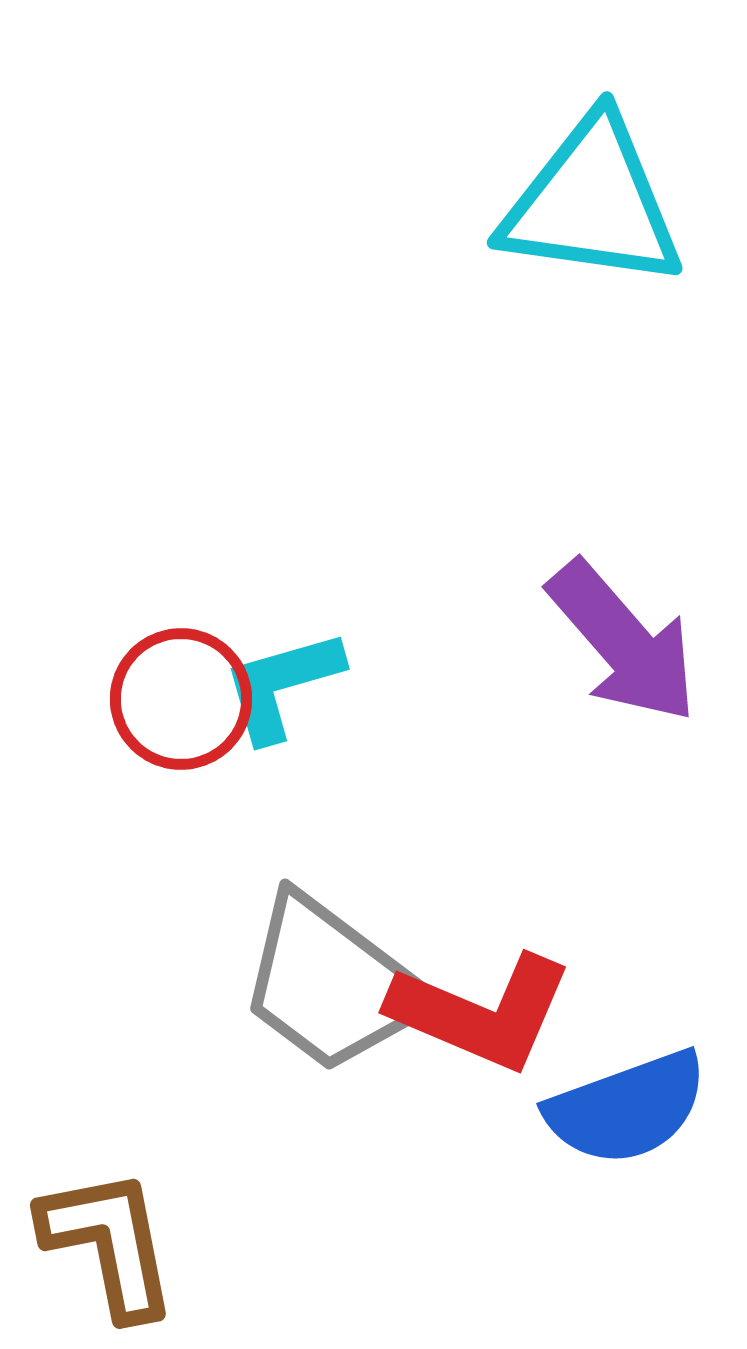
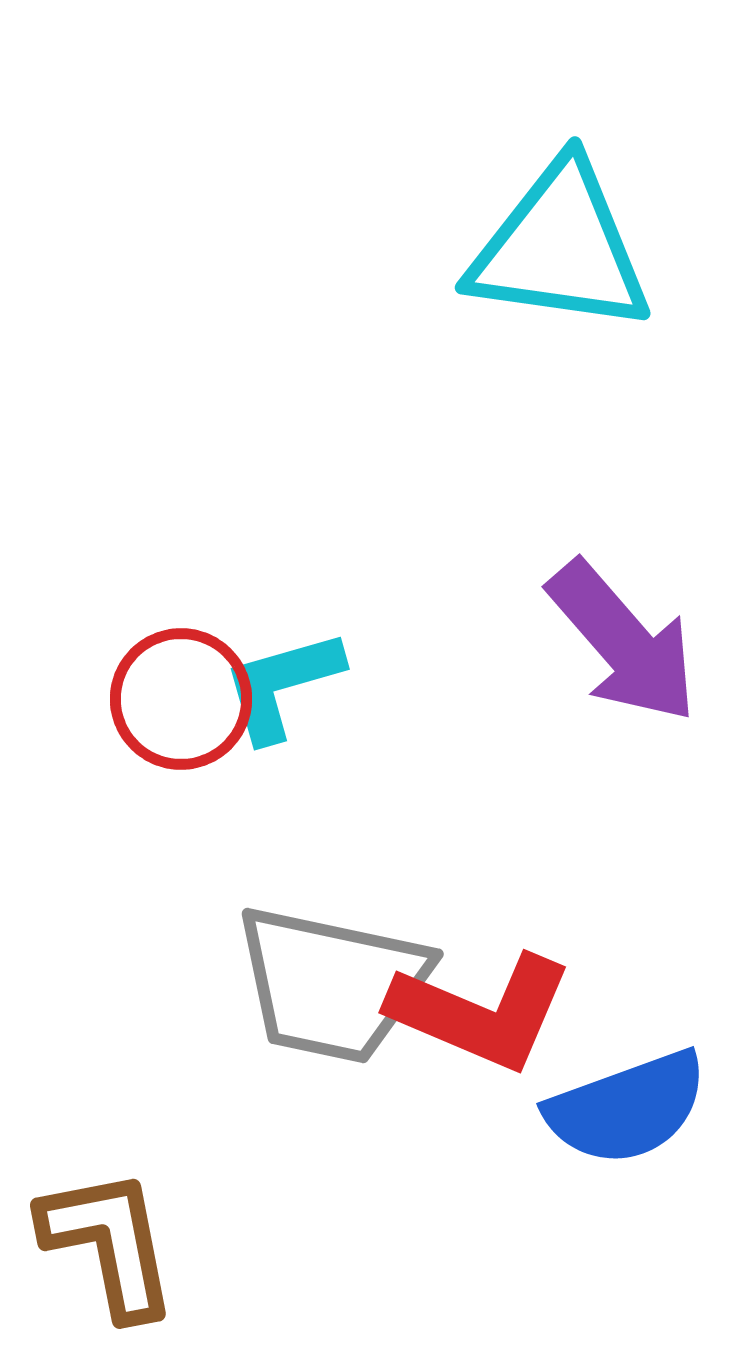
cyan triangle: moved 32 px left, 45 px down
gray trapezoid: rotated 25 degrees counterclockwise
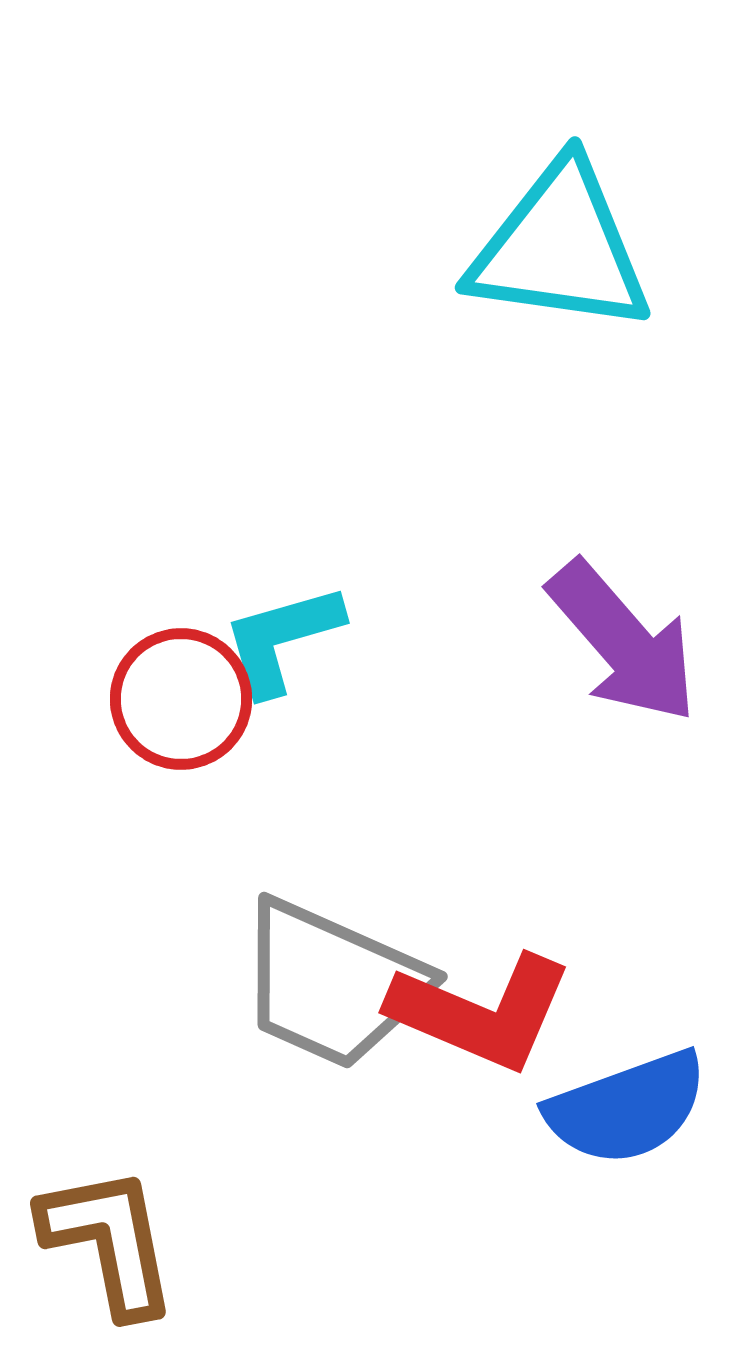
cyan L-shape: moved 46 px up
gray trapezoid: rotated 12 degrees clockwise
brown L-shape: moved 2 px up
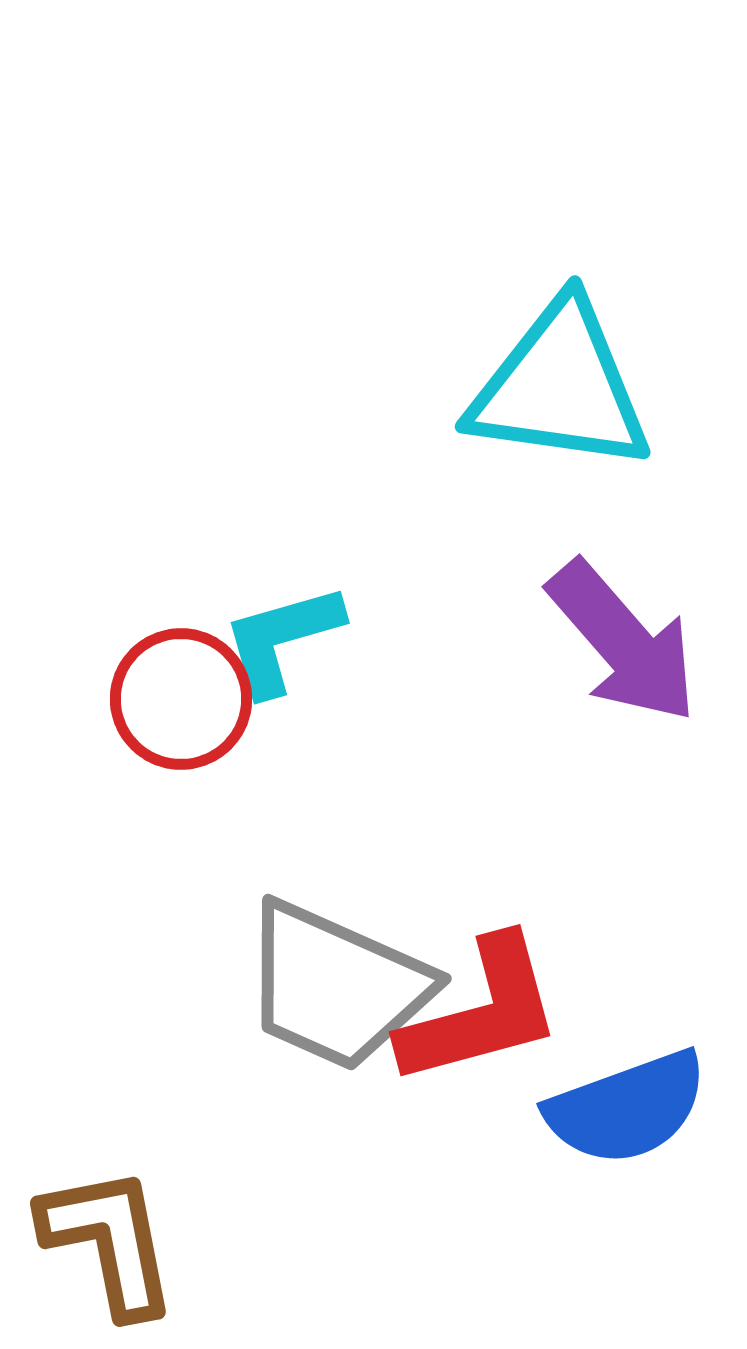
cyan triangle: moved 139 px down
gray trapezoid: moved 4 px right, 2 px down
red L-shape: rotated 38 degrees counterclockwise
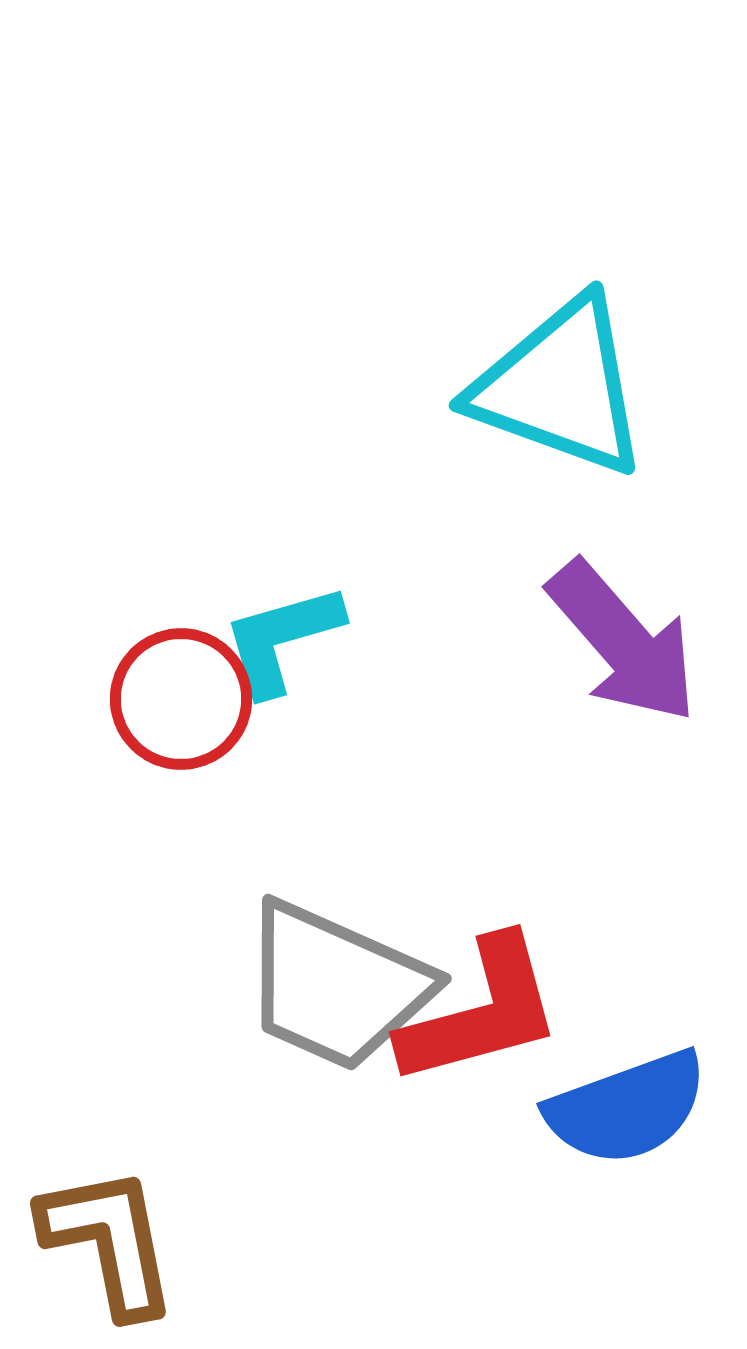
cyan triangle: rotated 12 degrees clockwise
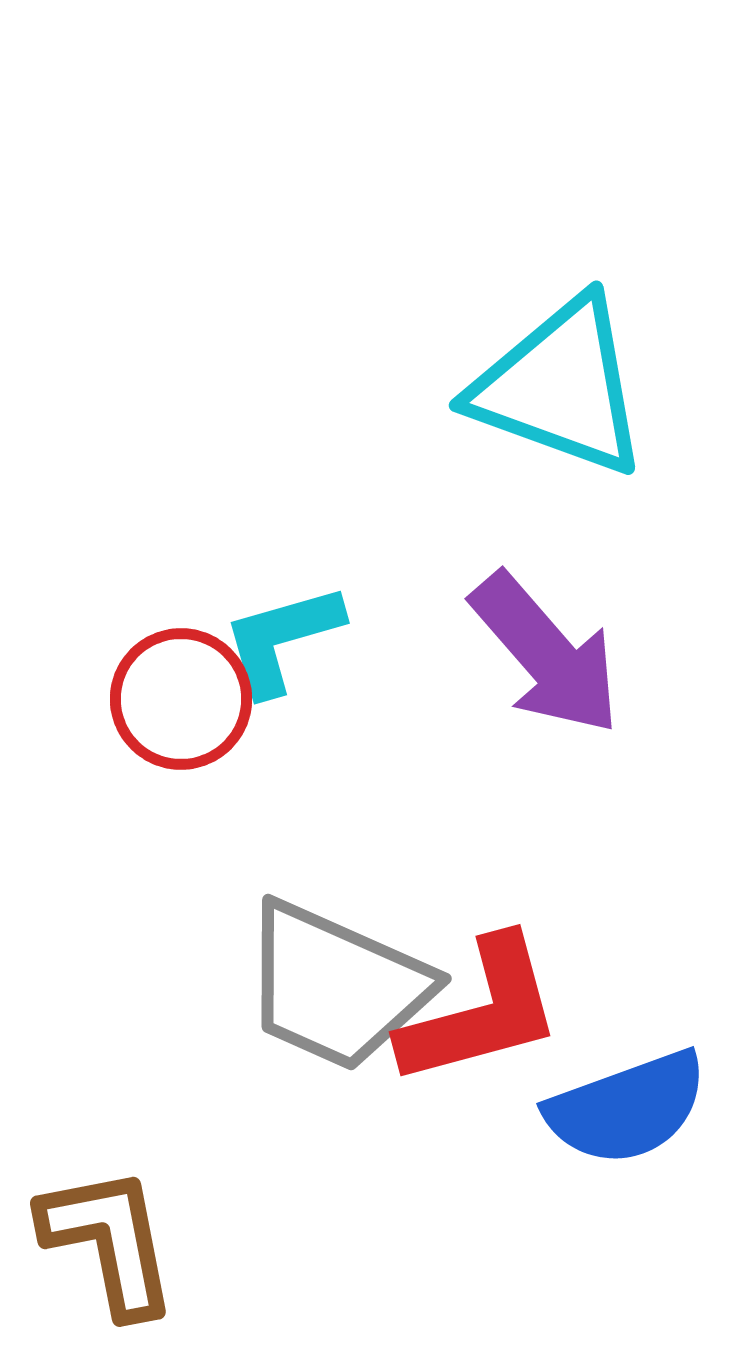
purple arrow: moved 77 px left, 12 px down
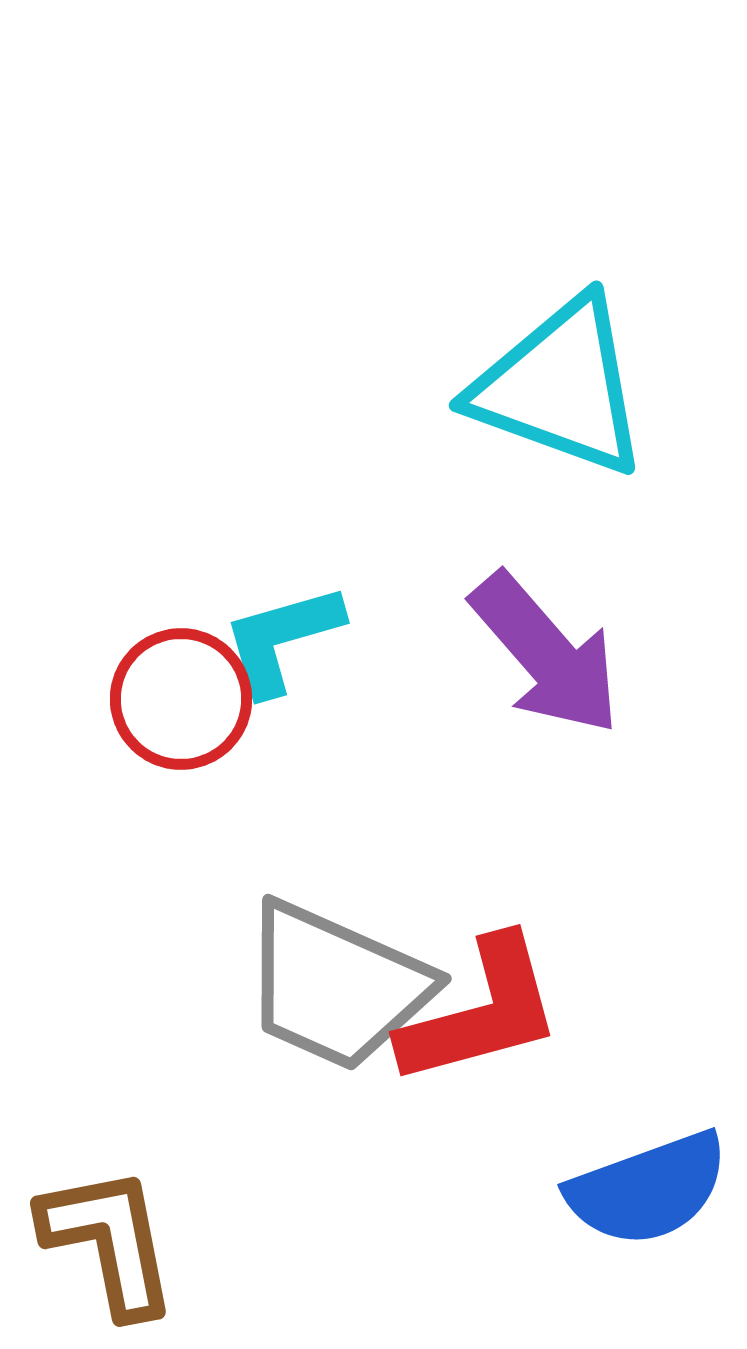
blue semicircle: moved 21 px right, 81 px down
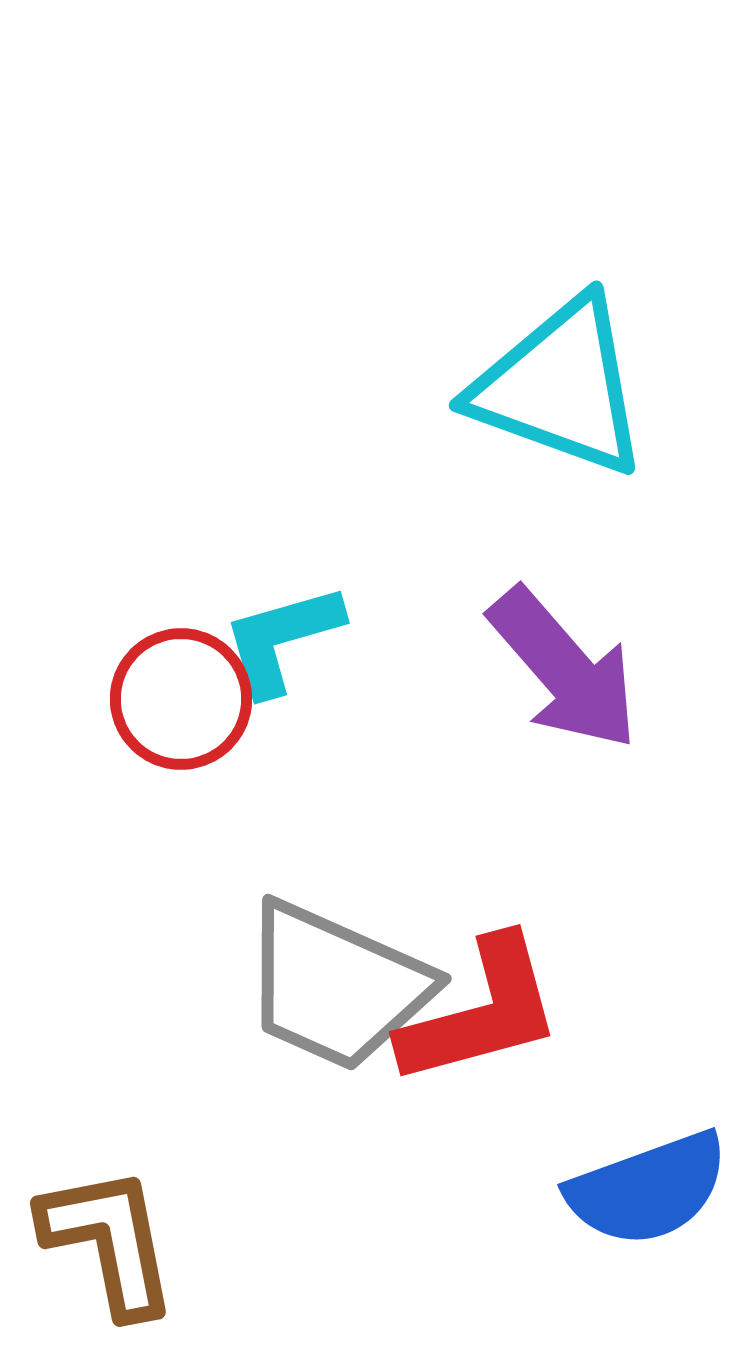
purple arrow: moved 18 px right, 15 px down
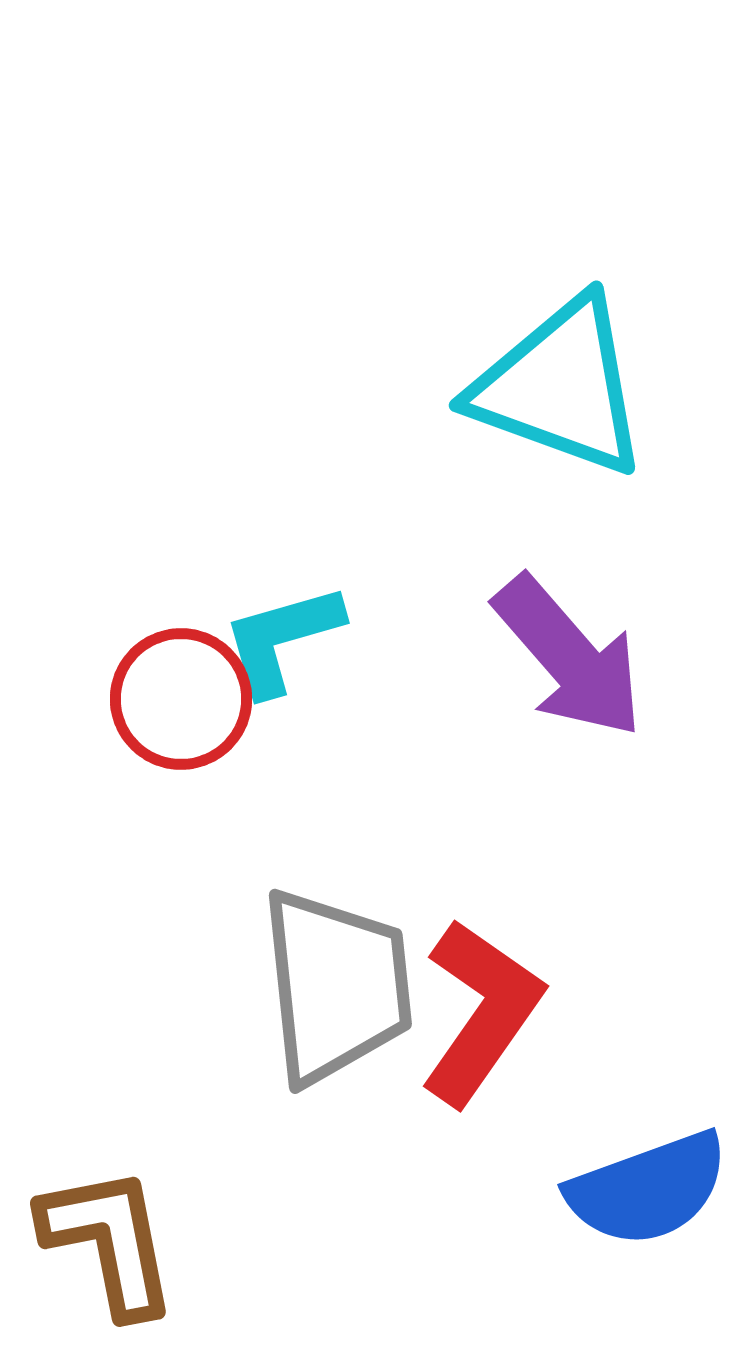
purple arrow: moved 5 px right, 12 px up
gray trapezoid: rotated 120 degrees counterclockwise
red L-shape: rotated 40 degrees counterclockwise
